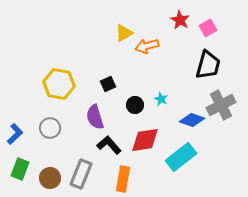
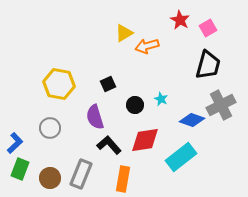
blue L-shape: moved 9 px down
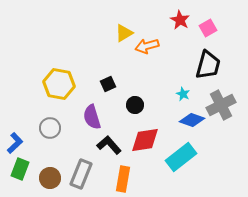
cyan star: moved 22 px right, 5 px up
purple semicircle: moved 3 px left
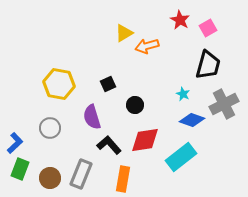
gray cross: moved 3 px right, 1 px up
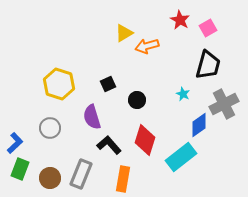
yellow hexagon: rotated 8 degrees clockwise
black circle: moved 2 px right, 5 px up
blue diamond: moved 7 px right, 5 px down; rotated 55 degrees counterclockwise
red diamond: rotated 64 degrees counterclockwise
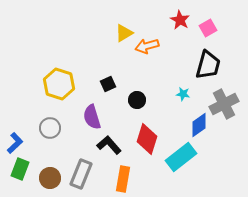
cyan star: rotated 16 degrees counterclockwise
red diamond: moved 2 px right, 1 px up
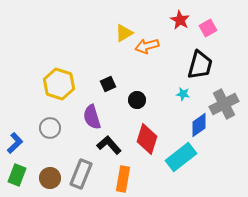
black trapezoid: moved 8 px left
green rectangle: moved 3 px left, 6 px down
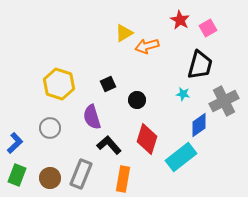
gray cross: moved 3 px up
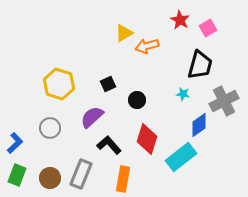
purple semicircle: rotated 65 degrees clockwise
